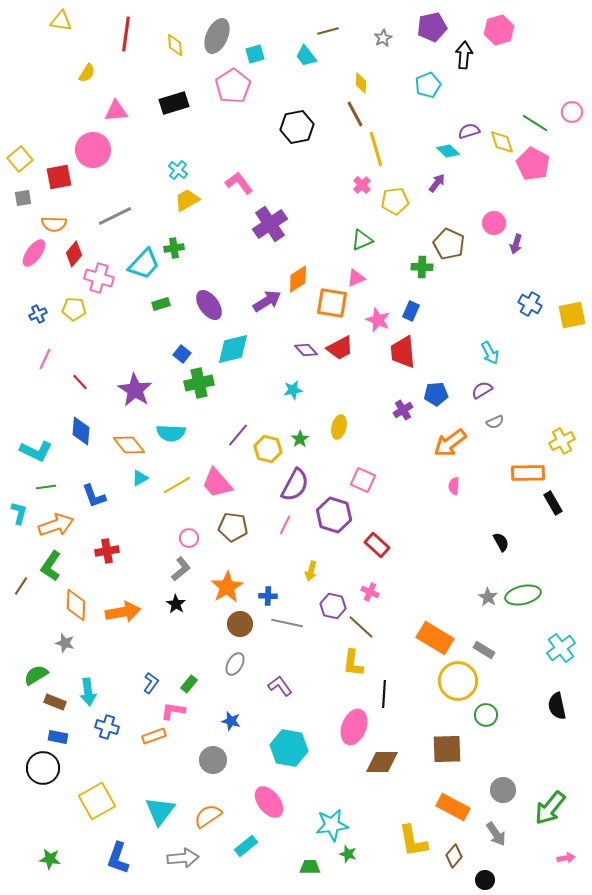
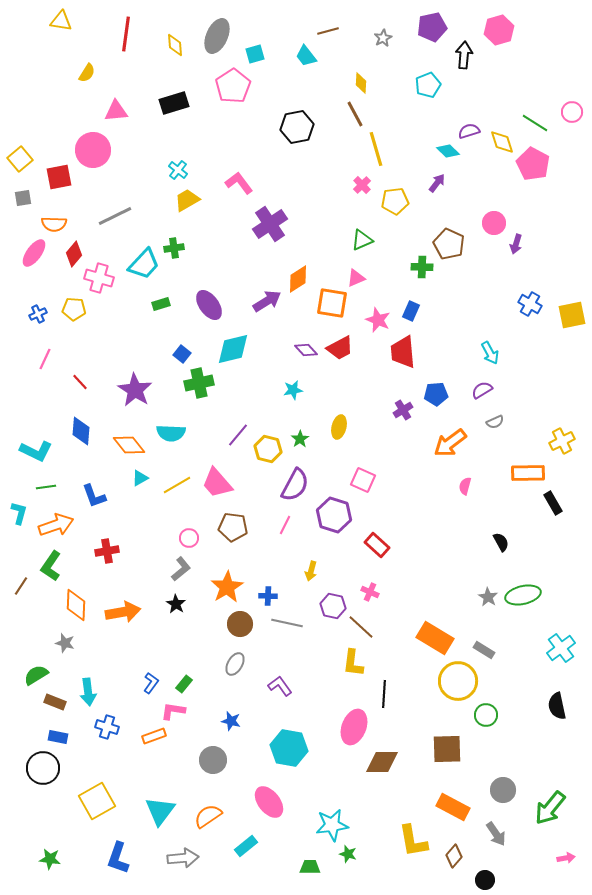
pink semicircle at (454, 486): moved 11 px right; rotated 12 degrees clockwise
green rectangle at (189, 684): moved 5 px left
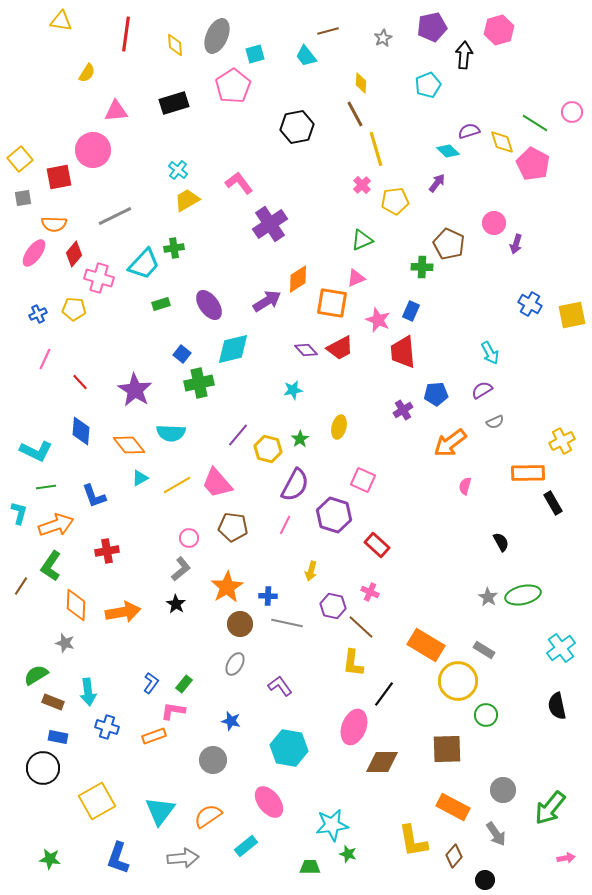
orange rectangle at (435, 638): moved 9 px left, 7 px down
black line at (384, 694): rotated 32 degrees clockwise
brown rectangle at (55, 702): moved 2 px left
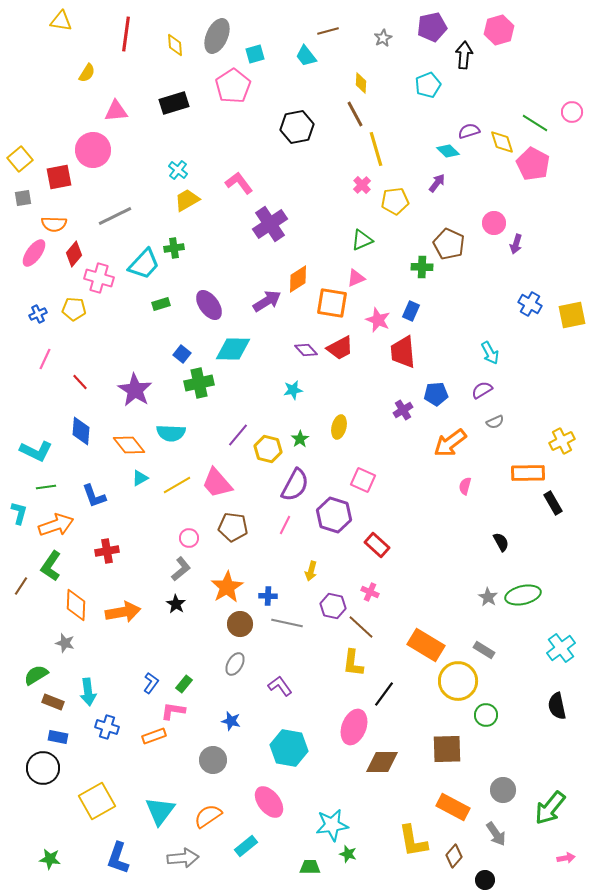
cyan diamond at (233, 349): rotated 15 degrees clockwise
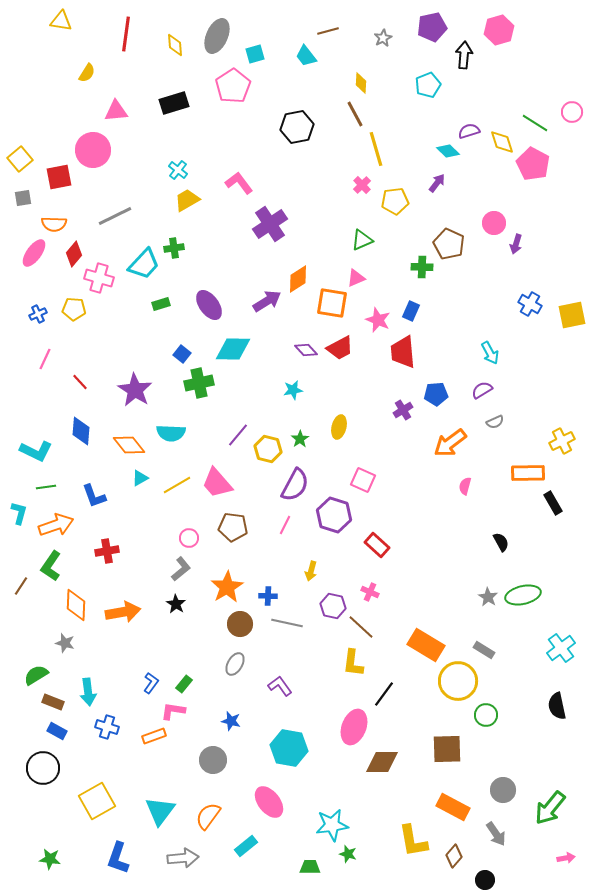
blue rectangle at (58, 737): moved 1 px left, 6 px up; rotated 18 degrees clockwise
orange semicircle at (208, 816): rotated 20 degrees counterclockwise
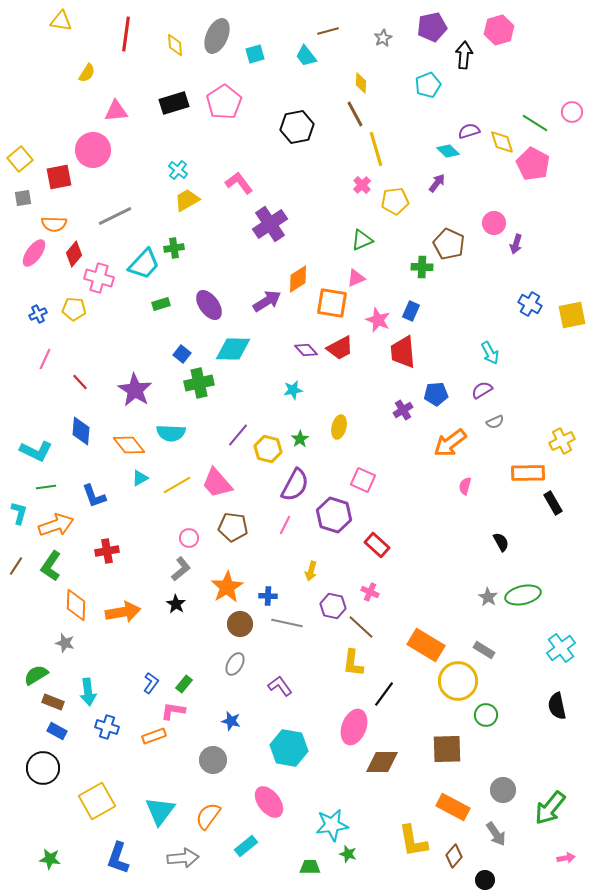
pink pentagon at (233, 86): moved 9 px left, 16 px down
brown line at (21, 586): moved 5 px left, 20 px up
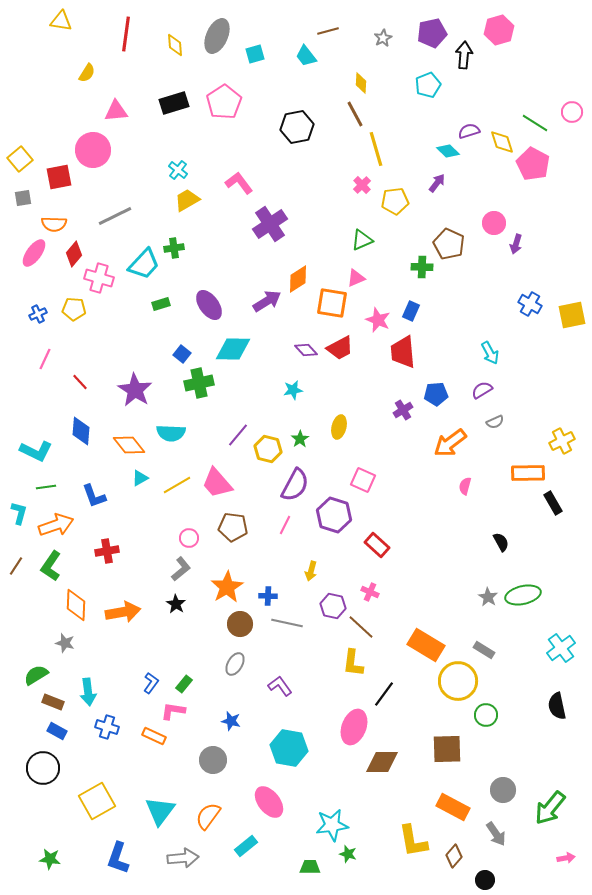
purple pentagon at (432, 27): moved 6 px down
orange rectangle at (154, 736): rotated 45 degrees clockwise
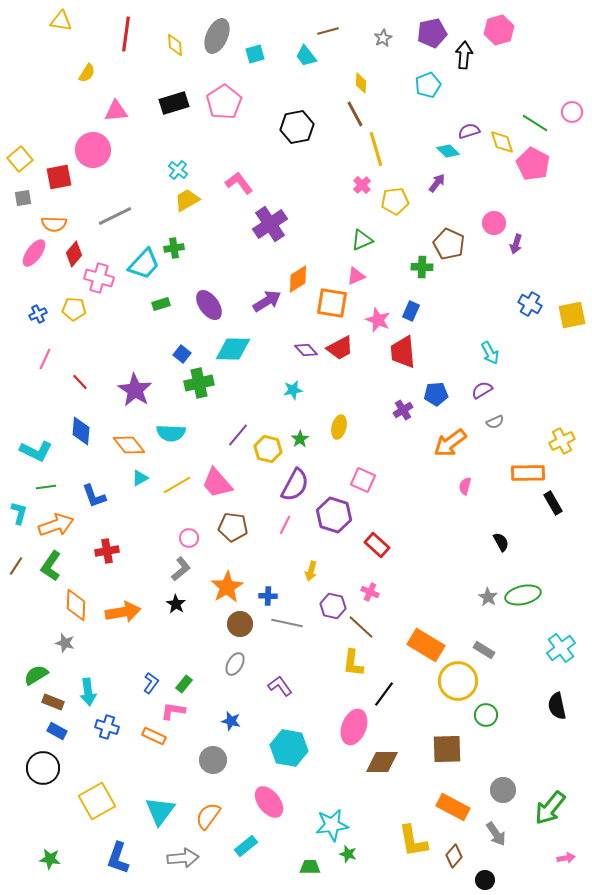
pink triangle at (356, 278): moved 2 px up
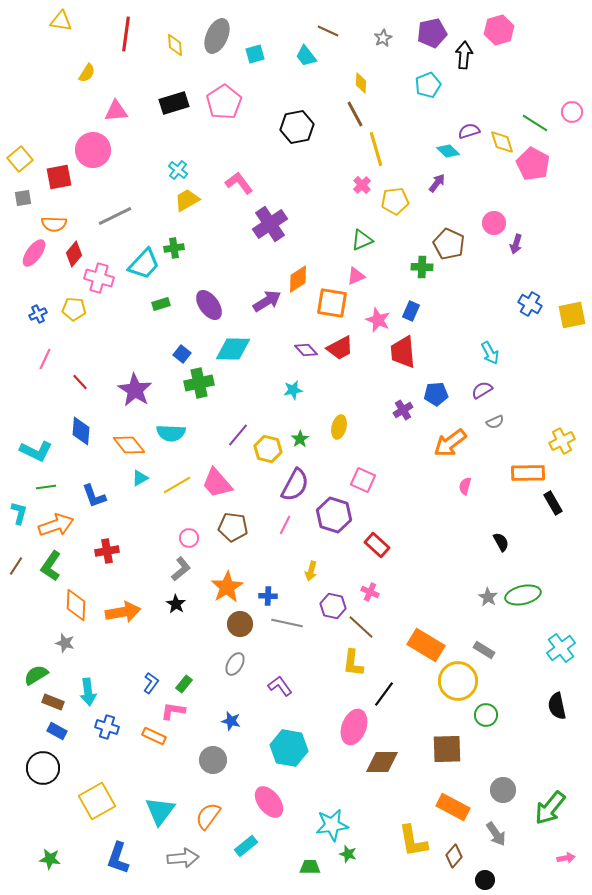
brown line at (328, 31): rotated 40 degrees clockwise
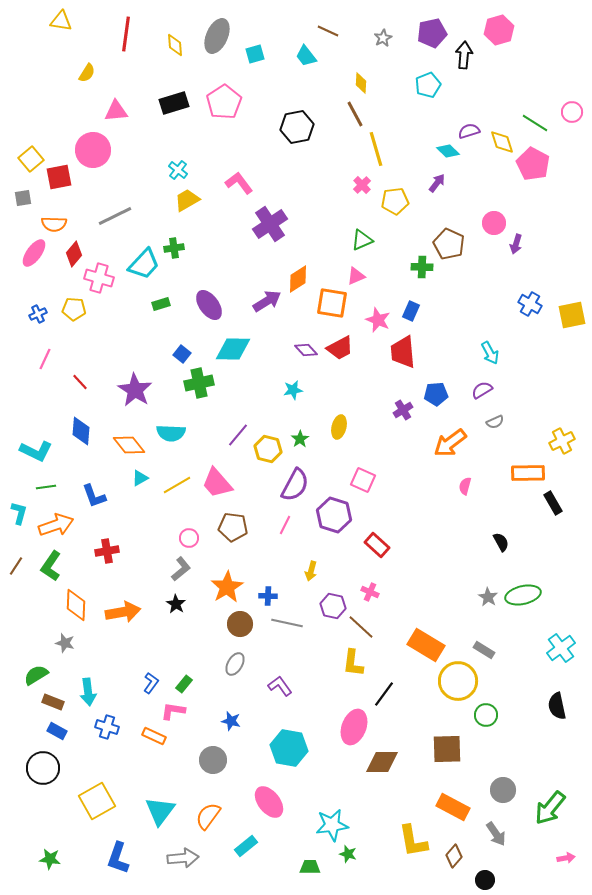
yellow square at (20, 159): moved 11 px right
